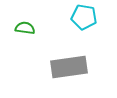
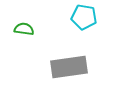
green semicircle: moved 1 px left, 1 px down
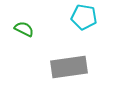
green semicircle: rotated 18 degrees clockwise
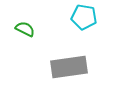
green semicircle: moved 1 px right
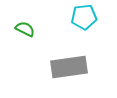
cyan pentagon: rotated 15 degrees counterclockwise
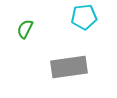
green semicircle: rotated 90 degrees counterclockwise
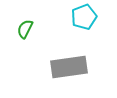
cyan pentagon: rotated 15 degrees counterclockwise
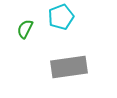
cyan pentagon: moved 23 px left
